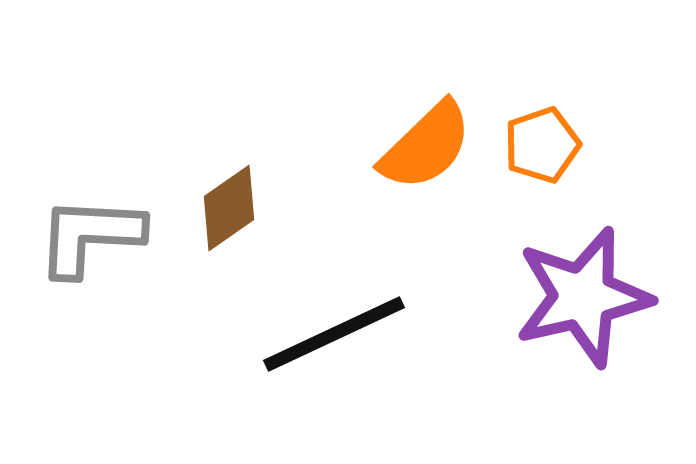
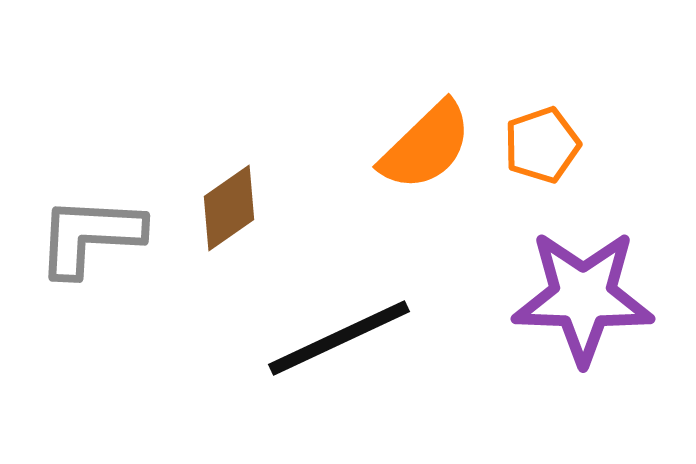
purple star: rotated 15 degrees clockwise
black line: moved 5 px right, 4 px down
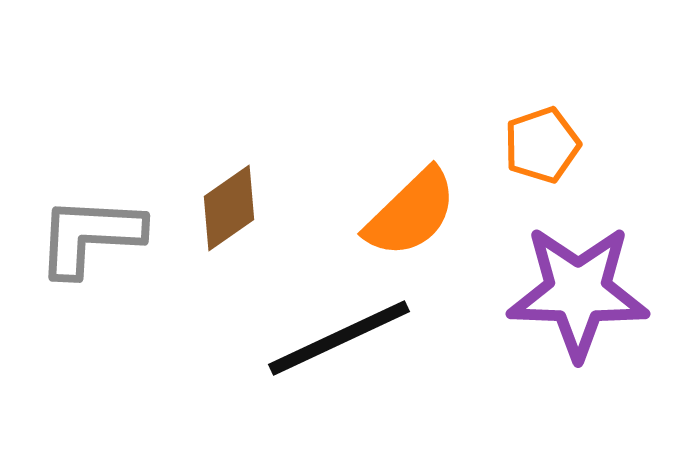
orange semicircle: moved 15 px left, 67 px down
purple star: moved 5 px left, 5 px up
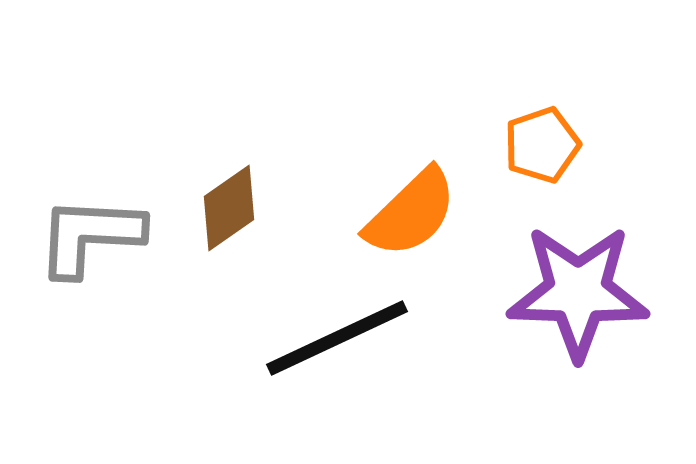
black line: moved 2 px left
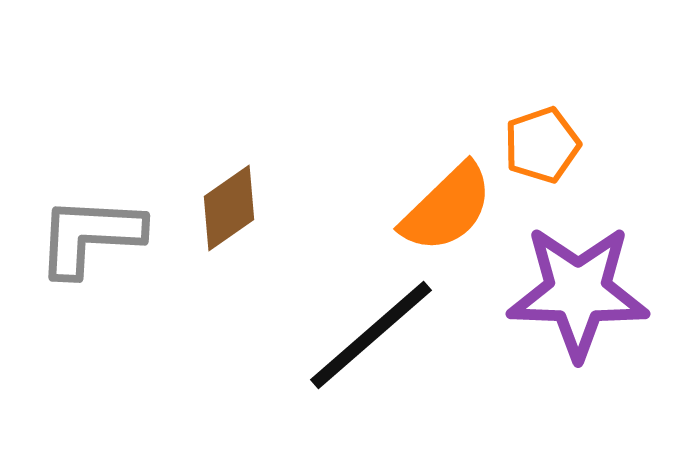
orange semicircle: moved 36 px right, 5 px up
black line: moved 34 px right, 3 px up; rotated 16 degrees counterclockwise
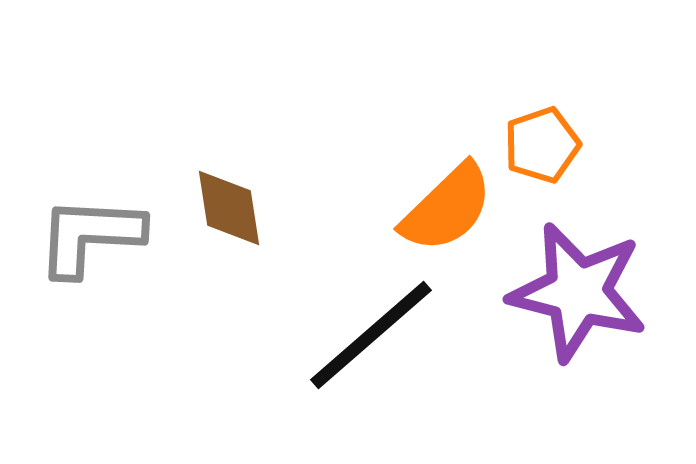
brown diamond: rotated 64 degrees counterclockwise
purple star: rotated 12 degrees clockwise
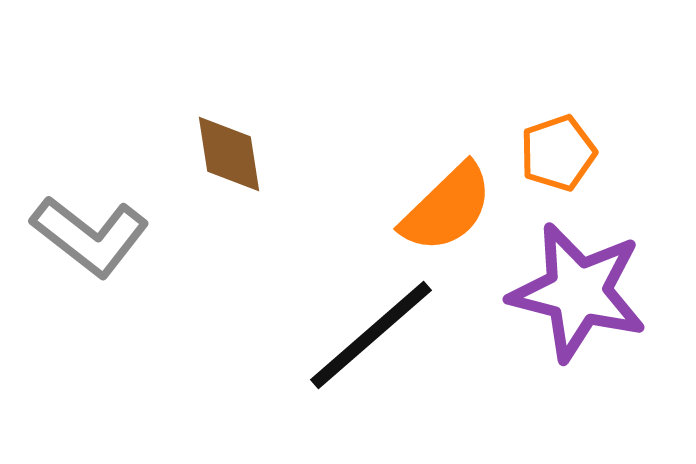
orange pentagon: moved 16 px right, 8 px down
brown diamond: moved 54 px up
gray L-shape: rotated 145 degrees counterclockwise
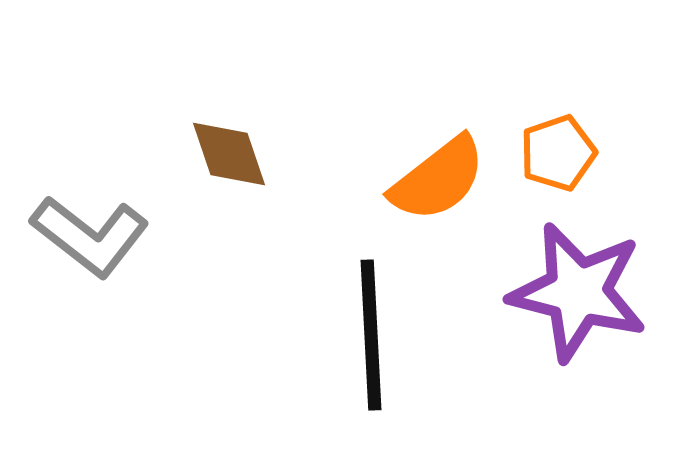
brown diamond: rotated 10 degrees counterclockwise
orange semicircle: moved 9 px left, 29 px up; rotated 6 degrees clockwise
black line: rotated 52 degrees counterclockwise
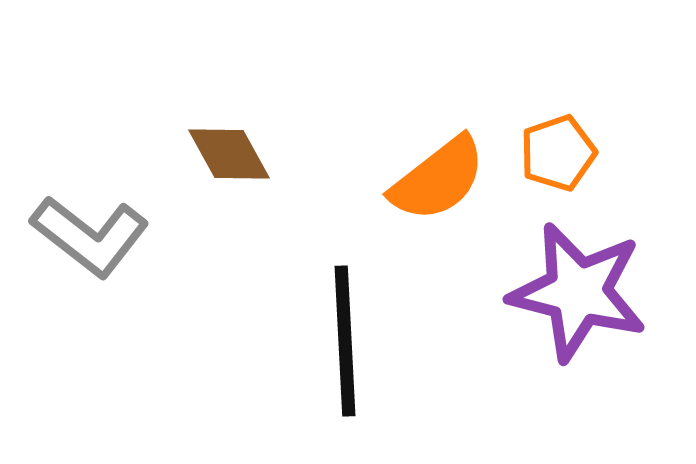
brown diamond: rotated 10 degrees counterclockwise
black line: moved 26 px left, 6 px down
